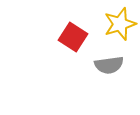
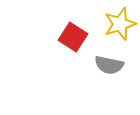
gray semicircle: rotated 20 degrees clockwise
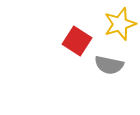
red square: moved 4 px right, 4 px down
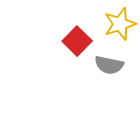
red square: rotated 12 degrees clockwise
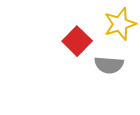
gray semicircle: rotated 8 degrees counterclockwise
